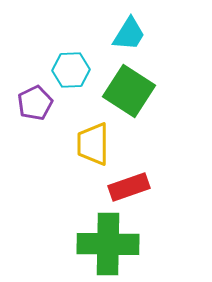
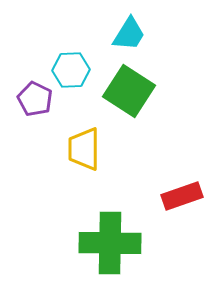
purple pentagon: moved 4 px up; rotated 20 degrees counterclockwise
yellow trapezoid: moved 9 px left, 5 px down
red rectangle: moved 53 px right, 9 px down
green cross: moved 2 px right, 1 px up
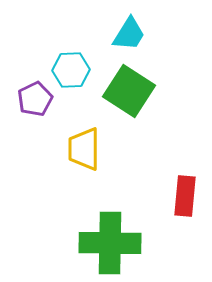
purple pentagon: rotated 20 degrees clockwise
red rectangle: moved 3 px right; rotated 66 degrees counterclockwise
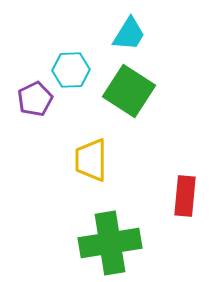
yellow trapezoid: moved 7 px right, 11 px down
green cross: rotated 10 degrees counterclockwise
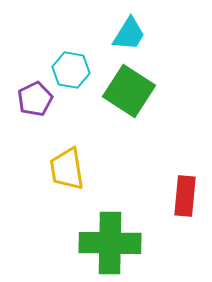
cyan hexagon: rotated 12 degrees clockwise
yellow trapezoid: moved 24 px left, 9 px down; rotated 9 degrees counterclockwise
green cross: rotated 10 degrees clockwise
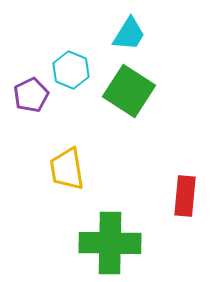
cyan hexagon: rotated 12 degrees clockwise
purple pentagon: moved 4 px left, 4 px up
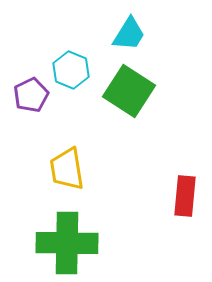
green cross: moved 43 px left
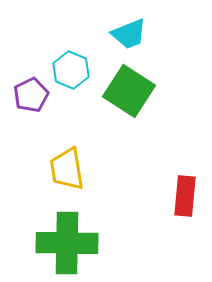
cyan trapezoid: rotated 36 degrees clockwise
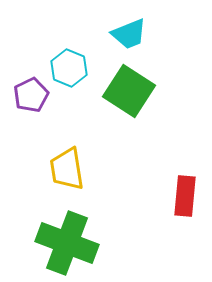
cyan hexagon: moved 2 px left, 2 px up
green cross: rotated 20 degrees clockwise
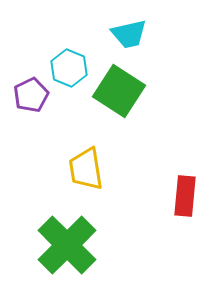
cyan trapezoid: rotated 9 degrees clockwise
green square: moved 10 px left
yellow trapezoid: moved 19 px right
green cross: moved 2 px down; rotated 24 degrees clockwise
